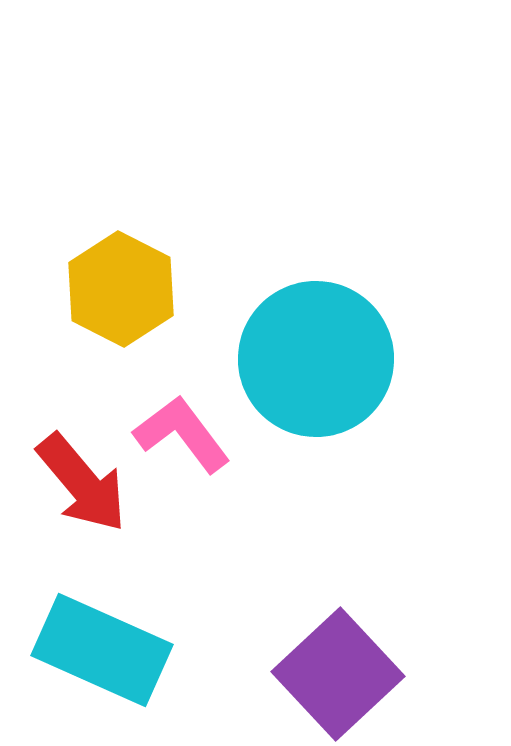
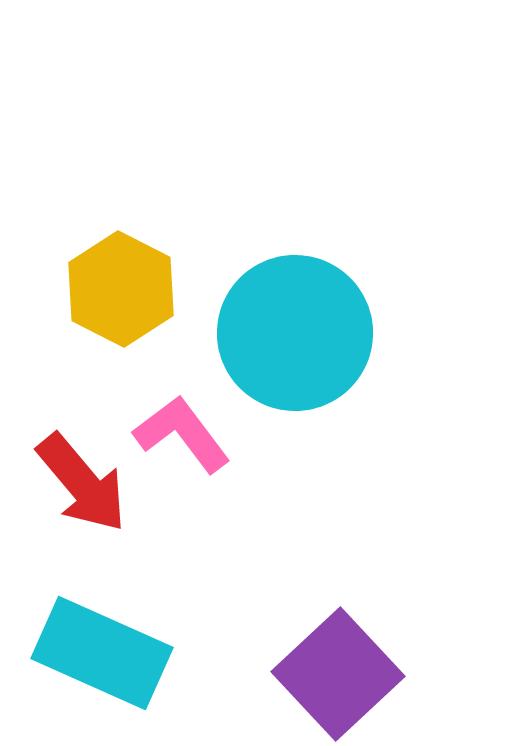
cyan circle: moved 21 px left, 26 px up
cyan rectangle: moved 3 px down
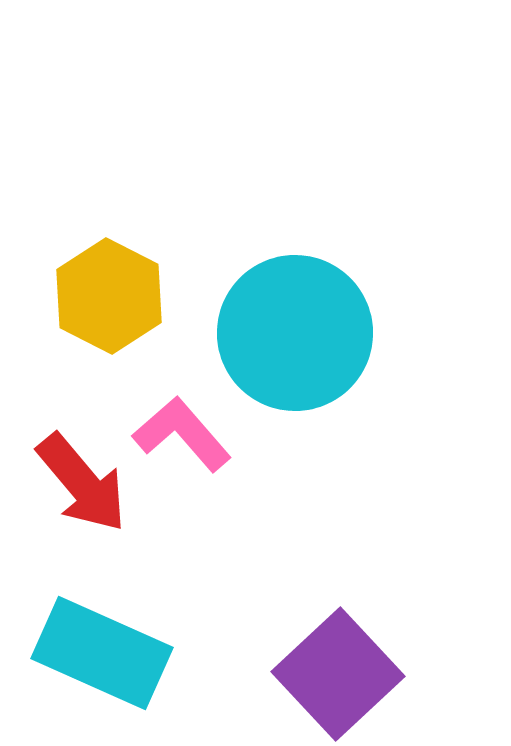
yellow hexagon: moved 12 px left, 7 px down
pink L-shape: rotated 4 degrees counterclockwise
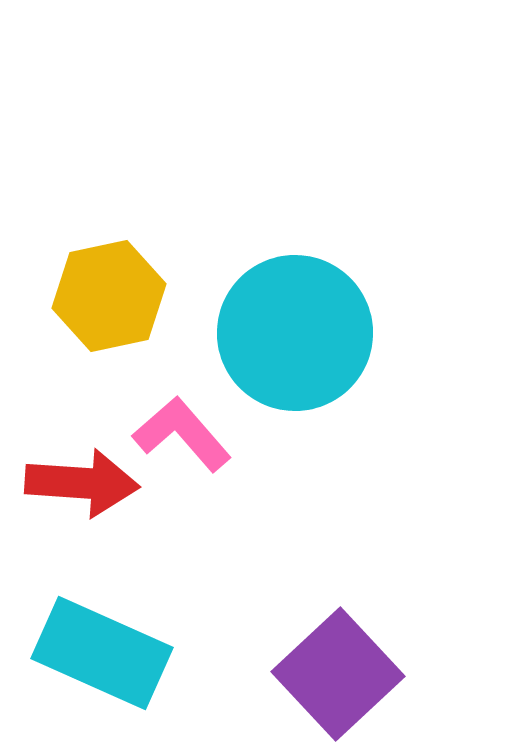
yellow hexagon: rotated 21 degrees clockwise
red arrow: rotated 46 degrees counterclockwise
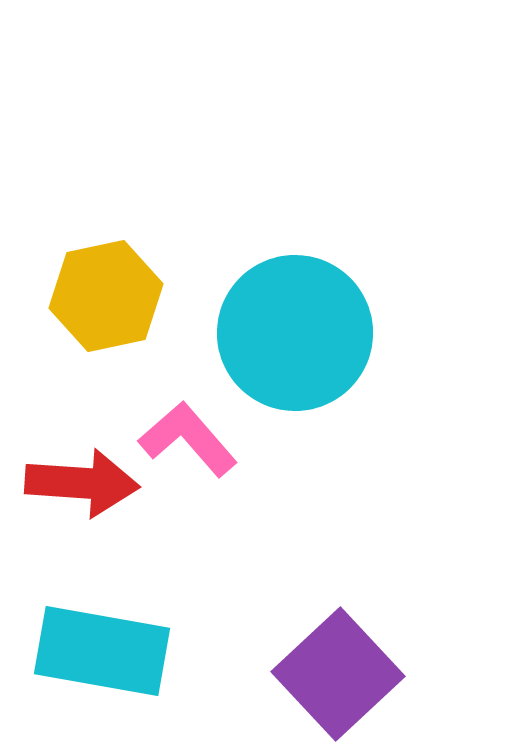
yellow hexagon: moved 3 px left
pink L-shape: moved 6 px right, 5 px down
cyan rectangle: moved 2 px up; rotated 14 degrees counterclockwise
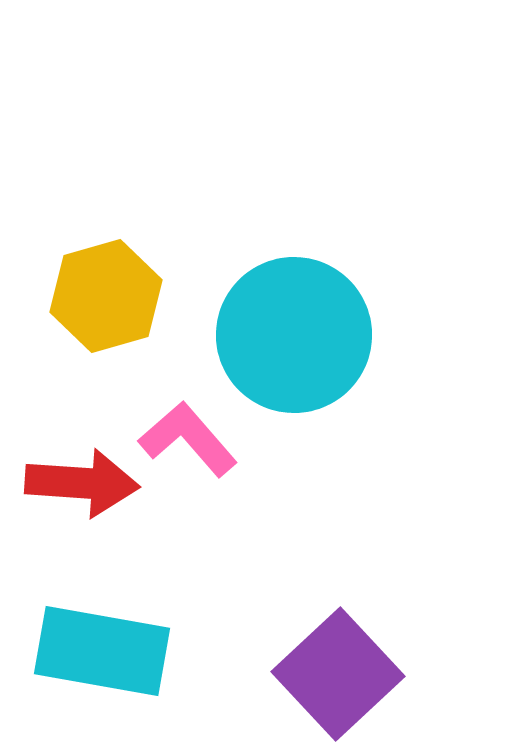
yellow hexagon: rotated 4 degrees counterclockwise
cyan circle: moved 1 px left, 2 px down
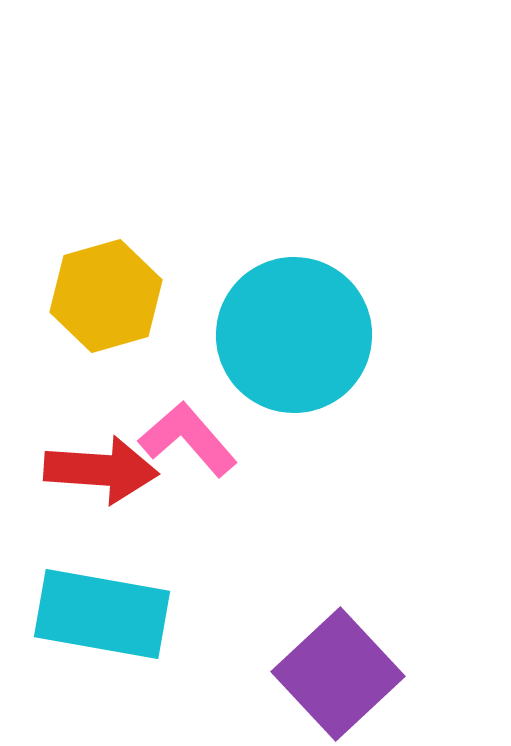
red arrow: moved 19 px right, 13 px up
cyan rectangle: moved 37 px up
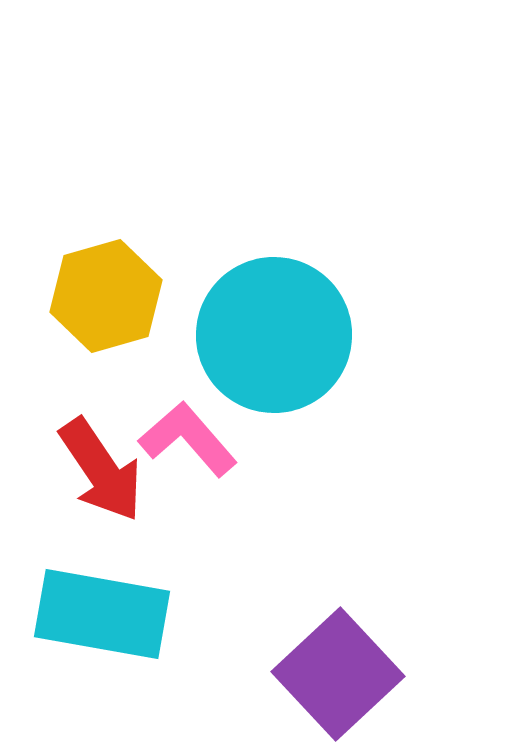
cyan circle: moved 20 px left
red arrow: rotated 52 degrees clockwise
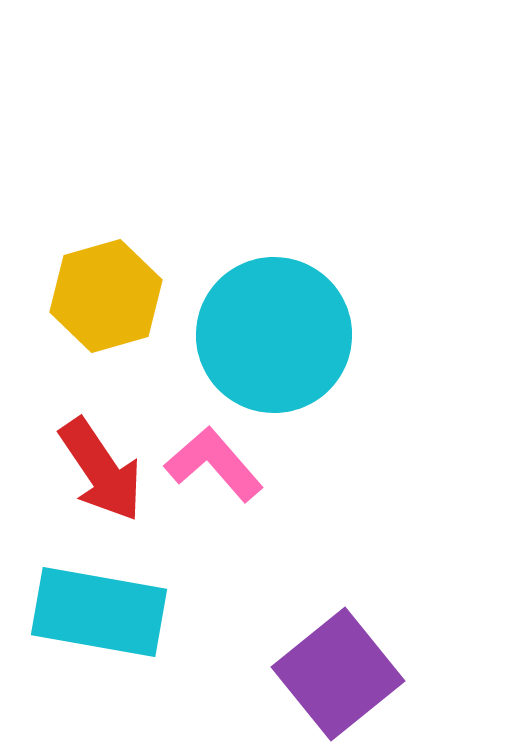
pink L-shape: moved 26 px right, 25 px down
cyan rectangle: moved 3 px left, 2 px up
purple square: rotated 4 degrees clockwise
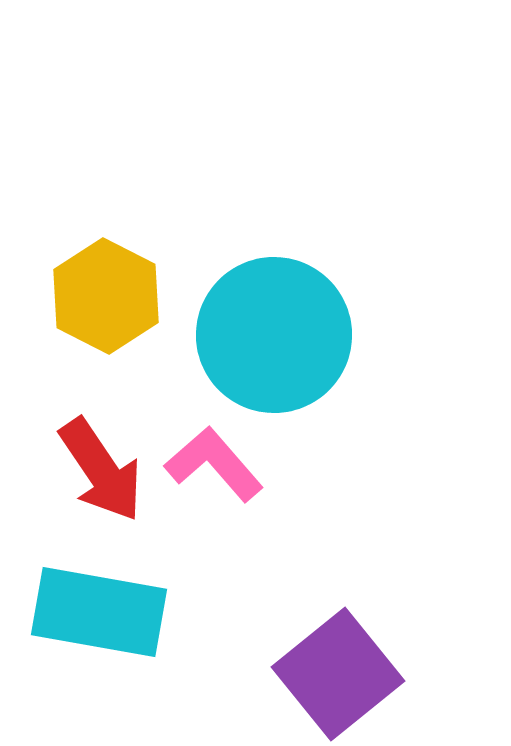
yellow hexagon: rotated 17 degrees counterclockwise
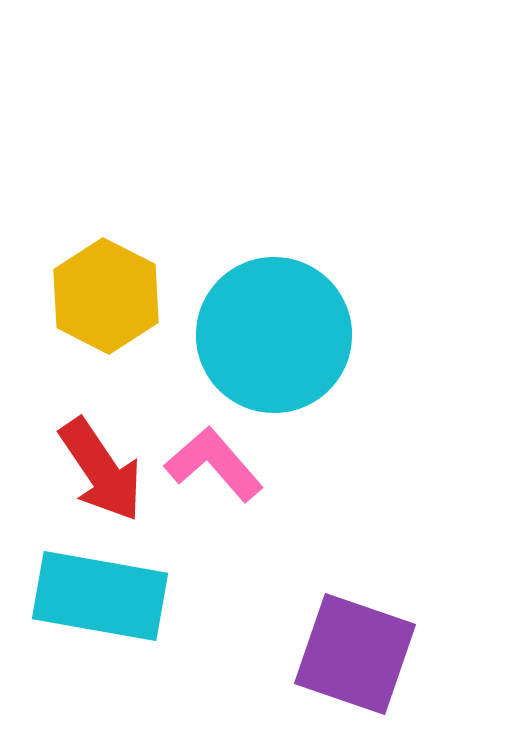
cyan rectangle: moved 1 px right, 16 px up
purple square: moved 17 px right, 20 px up; rotated 32 degrees counterclockwise
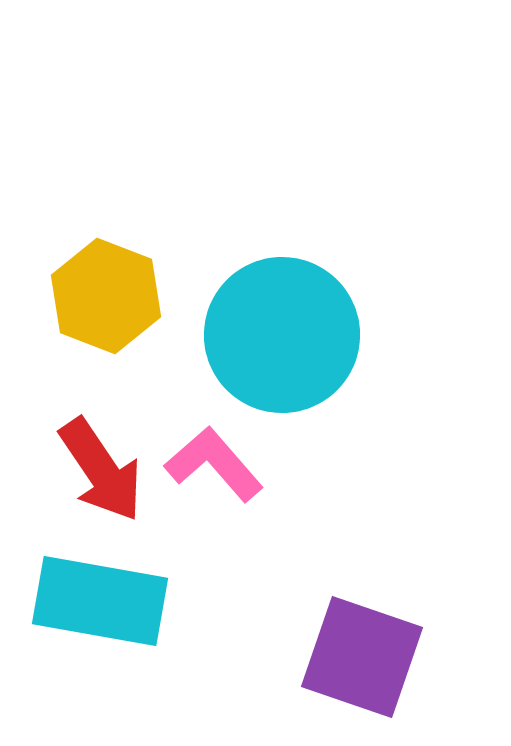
yellow hexagon: rotated 6 degrees counterclockwise
cyan circle: moved 8 px right
cyan rectangle: moved 5 px down
purple square: moved 7 px right, 3 px down
